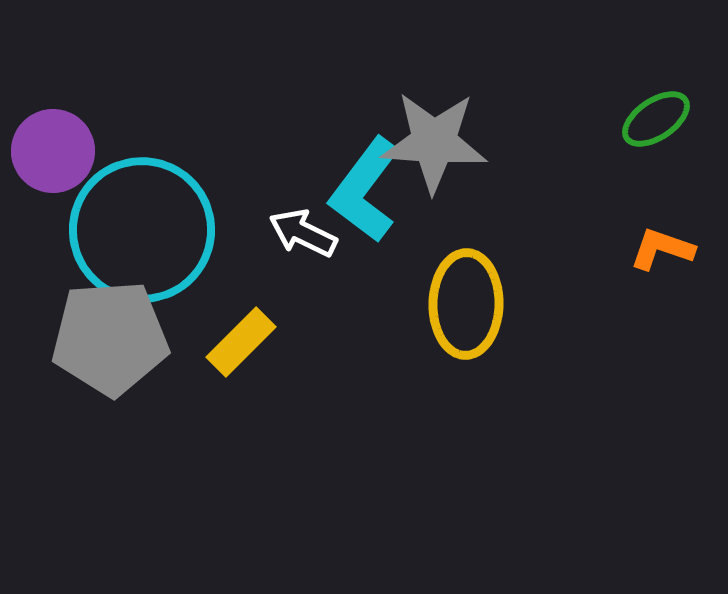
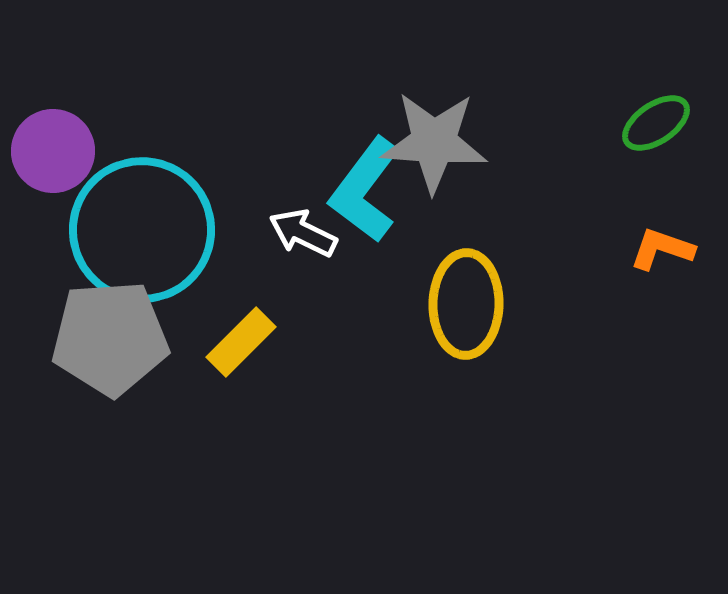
green ellipse: moved 4 px down
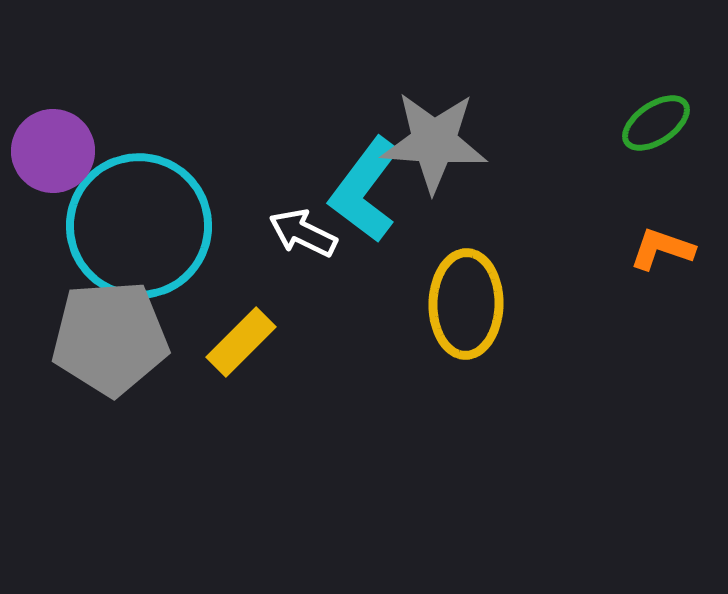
cyan circle: moved 3 px left, 4 px up
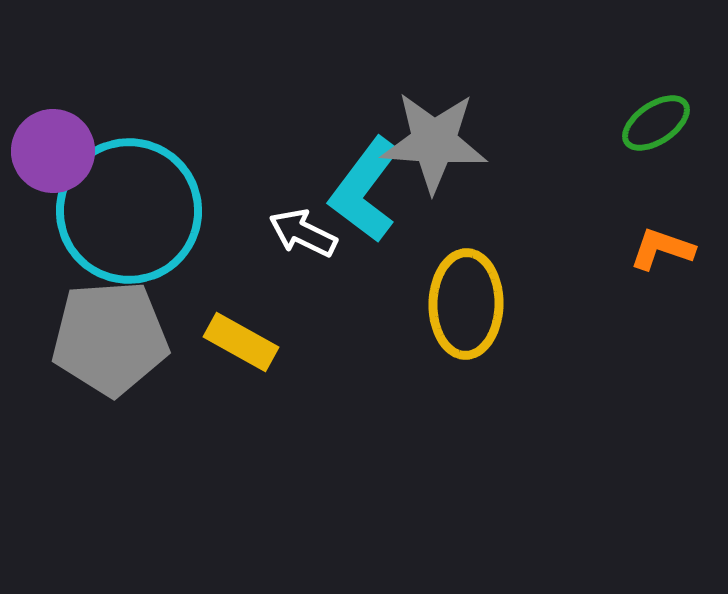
cyan circle: moved 10 px left, 15 px up
yellow rectangle: rotated 74 degrees clockwise
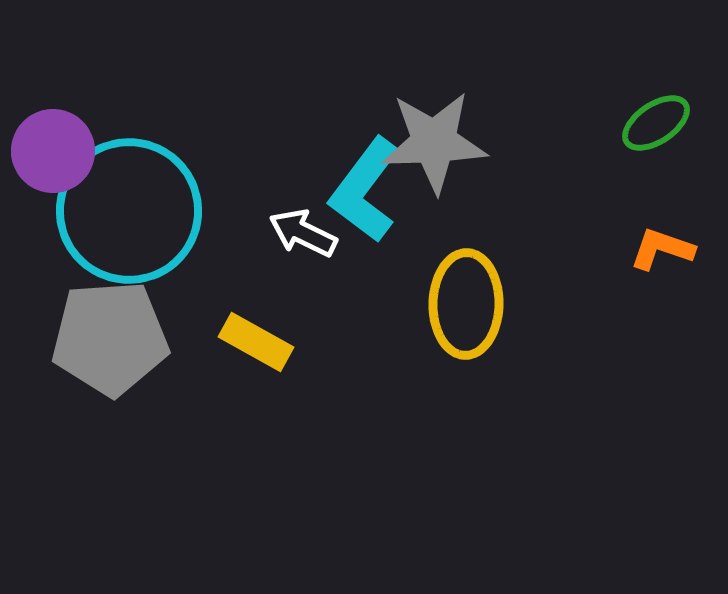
gray star: rotated 6 degrees counterclockwise
yellow rectangle: moved 15 px right
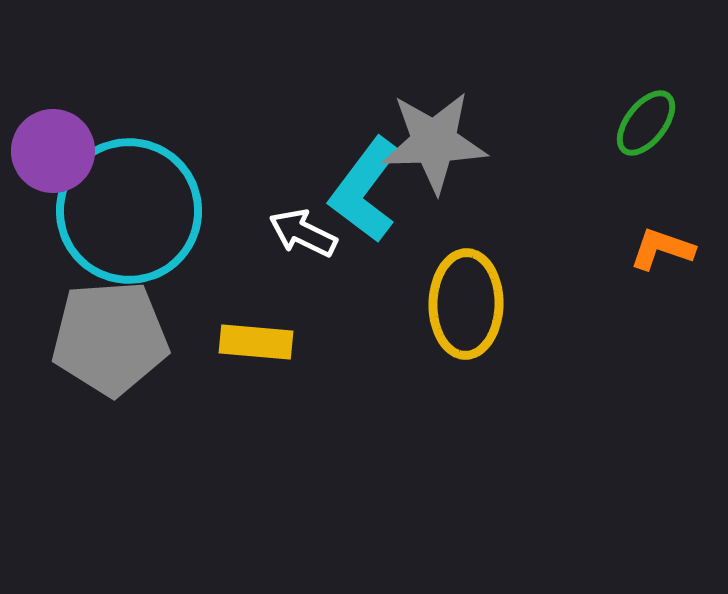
green ellipse: moved 10 px left; rotated 18 degrees counterclockwise
yellow rectangle: rotated 24 degrees counterclockwise
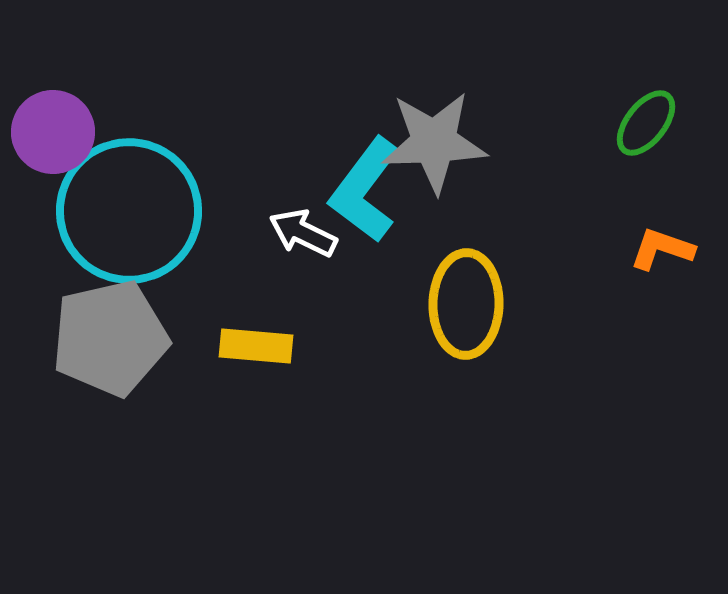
purple circle: moved 19 px up
gray pentagon: rotated 9 degrees counterclockwise
yellow rectangle: moved 4 px down
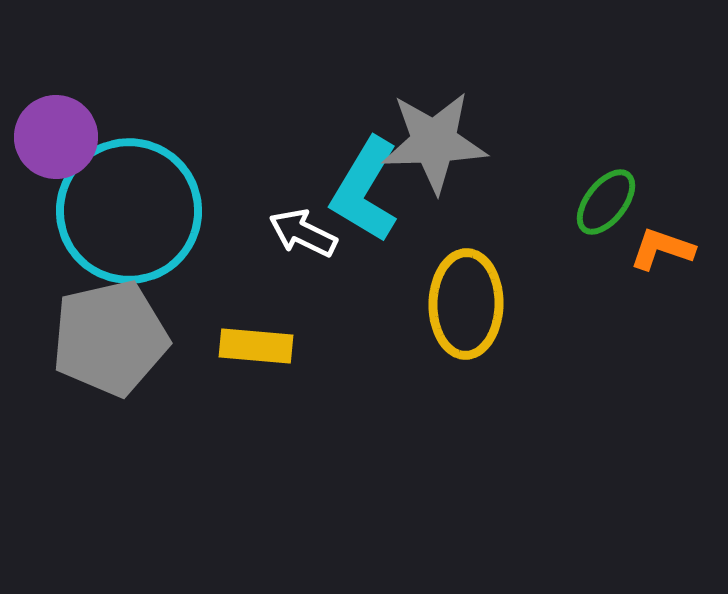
green ellipse: moved 40 px left, 79 px down
purple circle: moved 3 px right, 5 px down
cyan L-shape: rotated 6 degrees counterclockwise
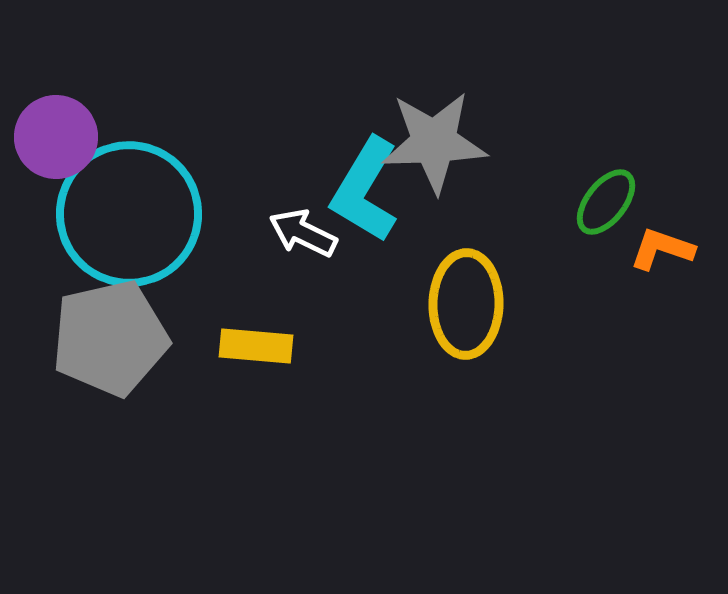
cyan circle: moved 3 px down
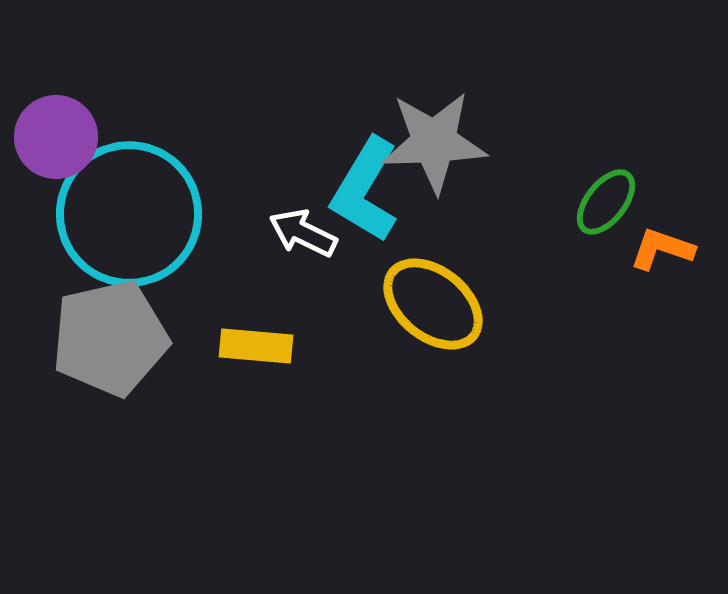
yellow ellipse: moved 33 px left; rotated 52 degrees counterclockwise
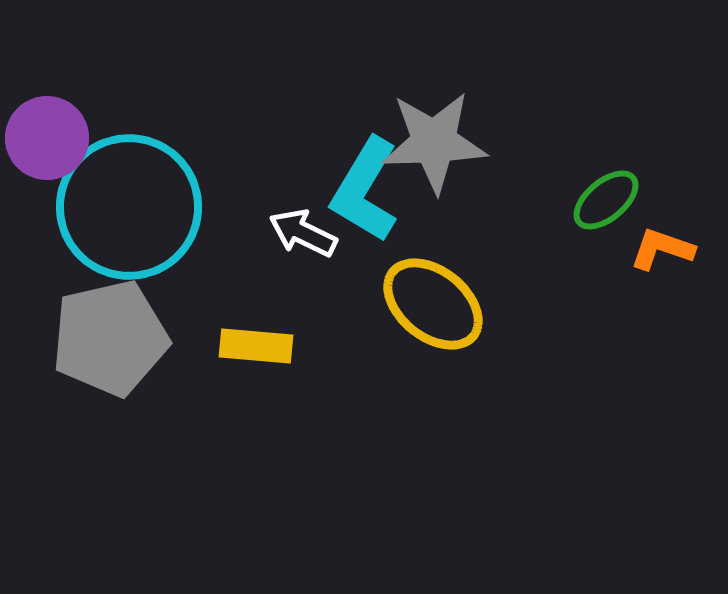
purple circle: moved 9 px left, 1 px down
green ellipse: moved 2 px up; rotated 12 degrees clockwise
cyan circle: moved 7 px up
